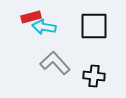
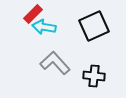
red rectangle: moved 2 px right, 3 px up; rotated 30 degrees counterclockwise
black square: rotated 24 degrees counterclockwise
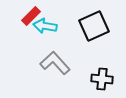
red rectangle: moved 2 px left, 2 px down
cyan arrow: moved 1 px right, 1 px up
black cross: moved 8 px right, 3 px down
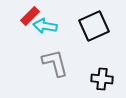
red rectangle: moved 1 px left
gray L-shape: rotated 28 degrees clockwise
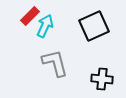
cyan arrow: rotated 105 degrees clockwise
